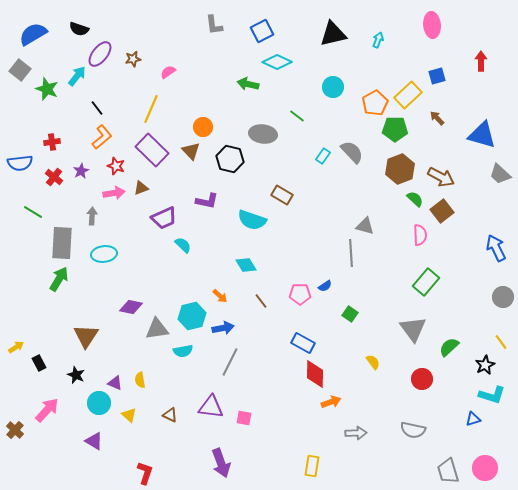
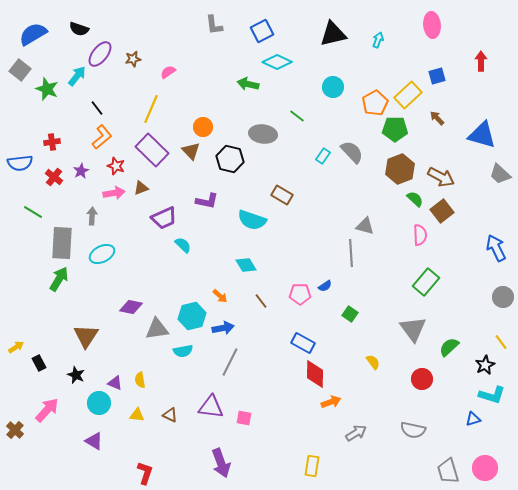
cyan ellipse at (104, 254): moved 2 px left; rotated 20 degrees counterclockwise
yellow triangle at (129, 415): moved 8 px right; rotated 35 degrees counterclockwise
gray arrow at (356, 433): rotated 30 degrees counterclockwise
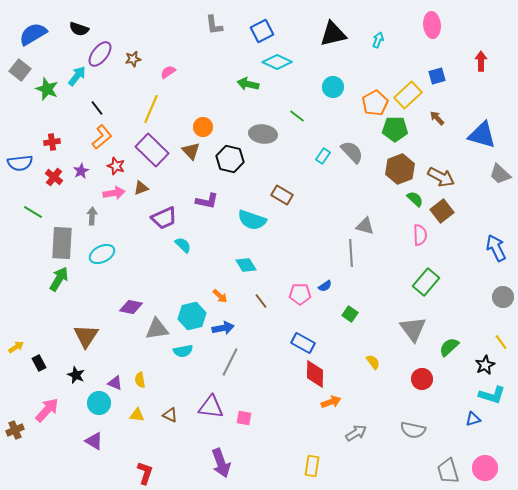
brown cross at (15, 430): rotated 24 degrees clockwise
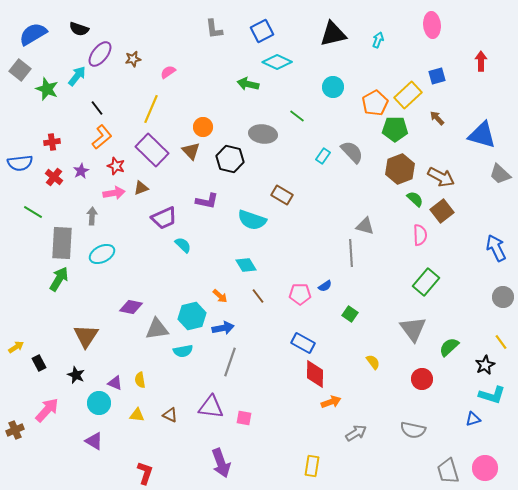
gray L-shape at (214, 25): moved 4 px down
brown line at (261, 301): moved 3 px left, 5 px up
gray line at (230, 362): rotated 8 degrees counterclockwise
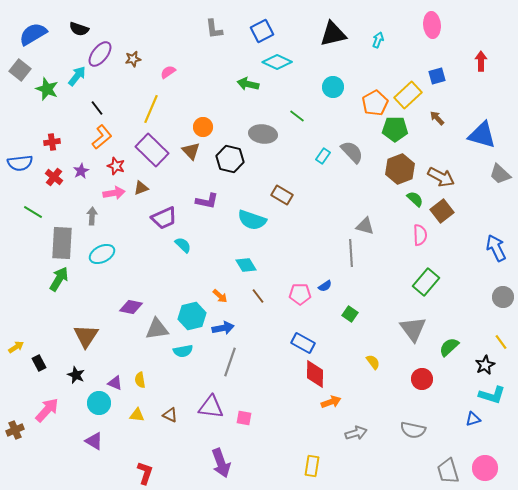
gray arrow at (356, 433): rotated 15 degrees clockwise
